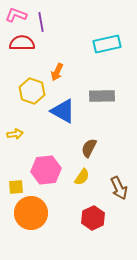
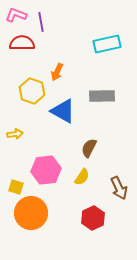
yellow square: rotated 21 degrees clockwise
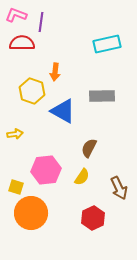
purple line: rotated 18 degrees clockwise
orange arrow: moved 2 px left; rotated 18 degrees counterclockwise
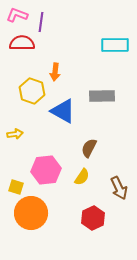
pink L-shape: moved 1 px right
cyan rectangle: moved 8 px right, 1 px down; rotated 12 degrees clockwise
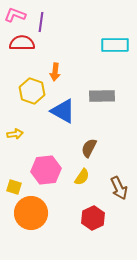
pink L-shape: moved 2 px left
yellow square: moved 2 px left
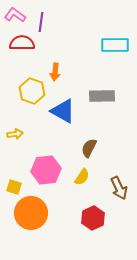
pink L-shape: rotated 15 degrees clockwise
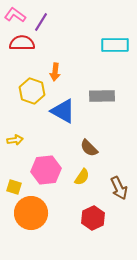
purple line: rotated 24 degrees clockwise
yellow arrow: moved 6 px down
brown semicircle: rotated 72 degrees counterclockwise
